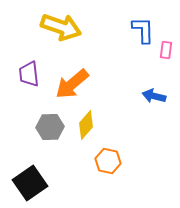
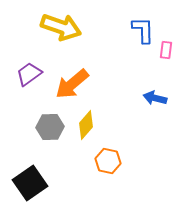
purple trapezoid: rotated 60 degrees clockwise
blue arrow: moved 1 px right, 2 px down
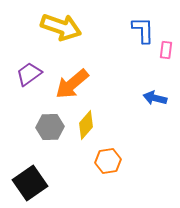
orange hexagon: rotated 20 degrees counterclockwise
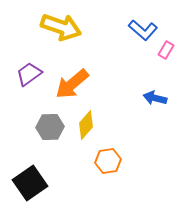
blue L-shape: rotated 132 degrees clockwise
pink rectangle: rotated 24 degrees clockwise
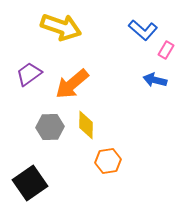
blue arrow: moved 18 px up
yellow diamond: rotated 40 degrees counterclockwise
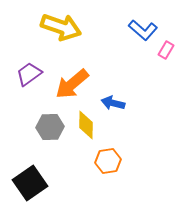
blue arrow: moved 42 px left, 23 px down
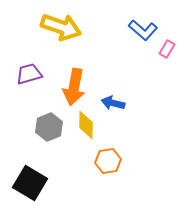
pink rectangle: moved 1 px right, 1 px up
purple trapezoid: rotated 20 degrees clockwise
orange arrow: moved 2 px right, 3 px down; rotated 39 degrees counterclockwise
gray hexagon: moved 1 px left; rotated 20 degrees counterclockwise
black square: rotated 24 degrees counterclockwise
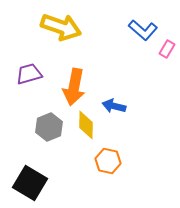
blue arrow: moved 1 px right, 3 px down
orange hexagon: rotated 20 degrees clockwise
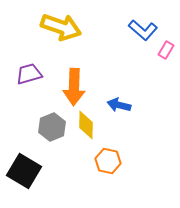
pink rectangle: moved 1 px left, 1 px down
orange arrow: rotated 9 degrees counterclockwise
blue arrow: moved 5 px right, 1 px up
gray hexagon: moved 3 px right
black square: moved 6 px left, 12 px up
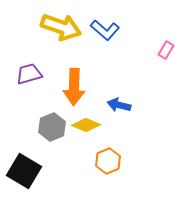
blue L-shape: moved 38 px left
yellow diamond: rotated 68 degrees counterclockwise
orange hexagon: rotated 25 degrees clockwise
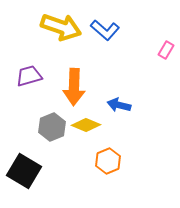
purple trapezoid: moved 2 px down
